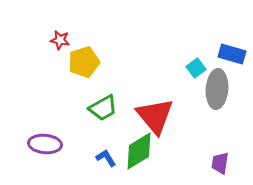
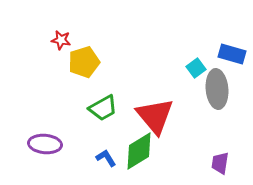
red star: moved 1 px right
gray ellipse: rotated 9 degrees counterclockwise
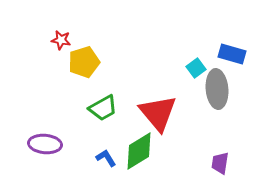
red triangle: moved 3 px right, 3 px up
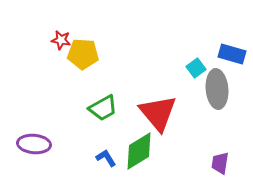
yellow pentagon: moved 1 px left, 8 px up; rotated 20 degrees clockwise
purple ellipse: moved 11 px left
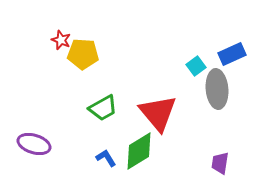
red star: rotated 12 degrees clockwise
blue rectangle: rotated 40 degrees counterclockwise
cyan square: moved 2 px up
purple ellipse: rotated 12 degrees clockwise
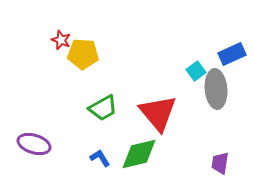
cyan square: moved 5 px down
gray ellipse: moved 1 px left
green diamond: moved 3 px down; rotated 18 degrees clockwise
blue L-shape: moved 6 px left
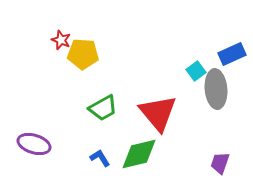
purple trapezoid: rotated 10 degrees clockwise
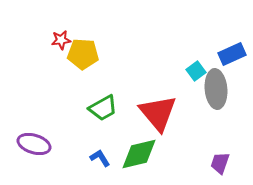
red star: rotated 30 degrees counterclockwise
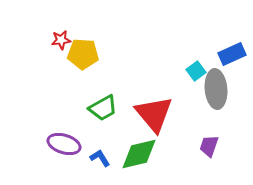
red triangle: moved 4 px left, 1 px down
purple ellipse: moved 30 px right
purple trapezoid: moved 11 px left, 17 px up
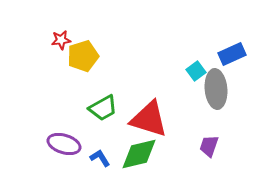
yellow pentagon: moved 2 px down; rotated 20 degrees counterclockwise
red triangle: moved 5 px left, 5 px down; rotated 33 degrees counterclockwise
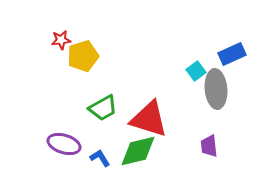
purple trapezoid: rotated 25 degrees counterclockwise
green diamond: moved 1 px left, 3 px up
